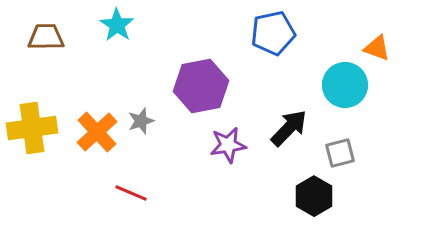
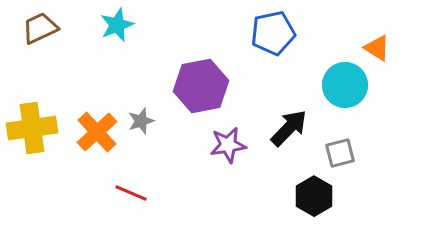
cyan star: rotated 16 degrees clockwise
brown trapezoid: moved 6 px left, 9 px up; rotated 24 degrees counterclockwise
orange triangle: rotated 12 degrees clockwise
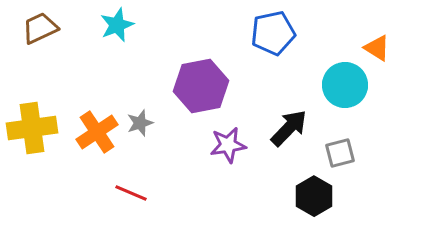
gray star: moved 1 px left, 2 px down
orange cross: rotated 9 degrees clockwise
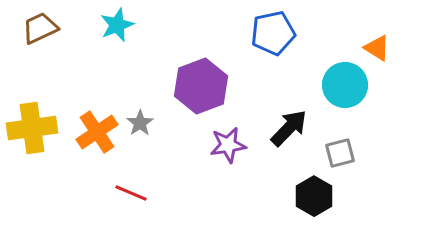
purple hexagon: rotated 10 degrees counterclockwise
gray star: rotated 16 degrees counterclockwise
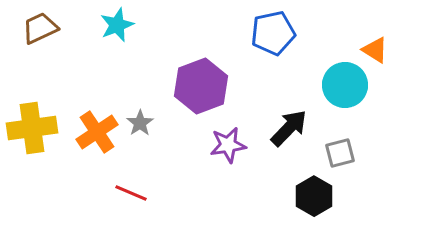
orange triangle: moved 2 px left, 2 px down
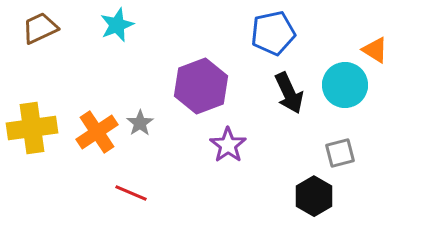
black arrow: moved 35 px up; rotated 111 degrees clockwise
purple star: rotated 27 degrees counterclockwise
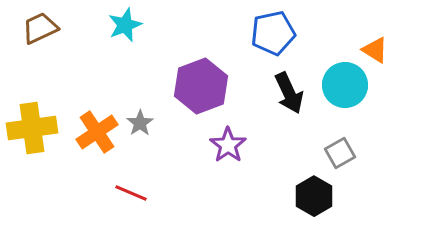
cyan star: moved 8 px right
gray square: rotated 16 degrees counterclockwise
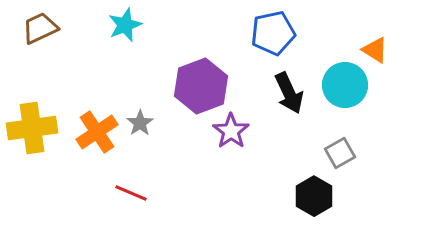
purple star: moved 3 px right, 14 px up
